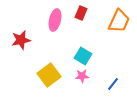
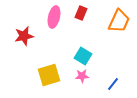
pink ellipse: moved 1 px left, 3 px up
red star: moved 3 px right, 4 px up
yellow square: rotated 20 degrees clockwise
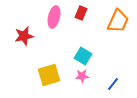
orange trapezoid: moved 1 px left
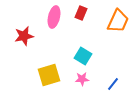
pink star: moved 3 px down
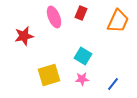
pink ellipse: rotated 35 degrees counterclockwise
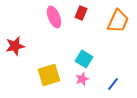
red star: moved 9 px left, 10 px down
cyan square: moved 1 px right, 3 px down
pink star: rotated 16 degrees counterclockwise
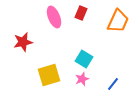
red star: moved 8 px right, 4 px up
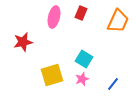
pink ellipse: rotated 35 degrees clockwise
yellow square: moved 3 px right
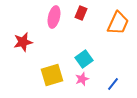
orange trapezoid: moved 2 px down
cyan square: rotated 24 degrees clockwise
